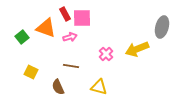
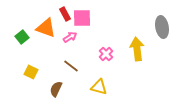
gray ellipse: rotated 25 degrees counterclockwise
pink arrow: rotated 16 degrees counterclockwise
yellow arrow: rotated 105 degrees clockwise
brown line: rotated 28 degrees clockwise
brown semicircle: moved 2 px left, 2 px down; rotated 49 degrees clockwise
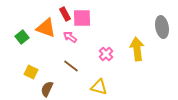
pink arrow: rotated 112 degrees counterclockwise
brown semicircle: moved 9 px left
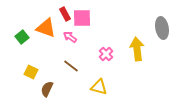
gray ellipse: moved 1 px down
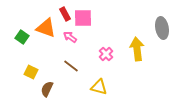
pink square: moved 1 px right
green square: rotated 16 degrees counterclockwise
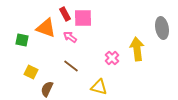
green square: moved 3 px down; rotated 24 degrees counterclockwise
pink cross: moved 6 px right, 4 px down
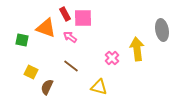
gray ellipse: moved 2 px down
brown semicircle: moved 2 px up
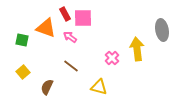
yellow square: moved 8 px left; rotated 24 degrees clockwise
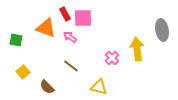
green square: moved 6 px left
brown semicircle: rotated 70 degrees counterclockwise
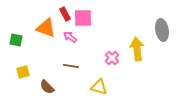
brown line: rotated 28 degrees counterclockwise
yellow square: rotated 24 degrees clockwise
